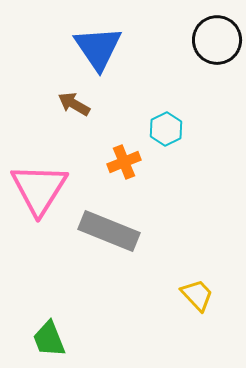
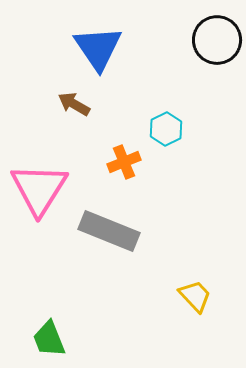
yellow trapezoid: moved 2 px left, 1 px down
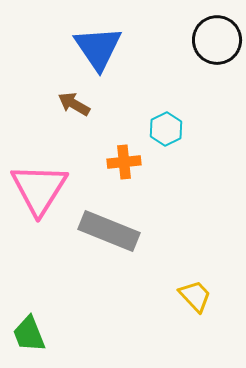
orange cross: rotated 16 degrees clockwise
green trapezoid: moved 20 px left, 5 px up
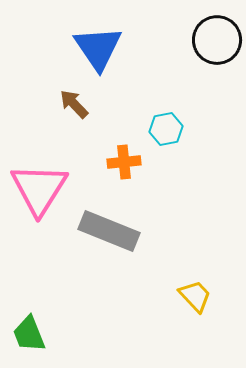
brown arrow: rotated 16 degrees clockwise
cyan hexagon: rotated 16 degrees clockwise
